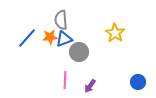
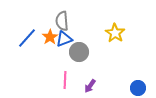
gray semicircle: moved 1 px right, 1 px down
orange star: rotated 28 degrees counterclockwise
blue circle: moved 6 px down
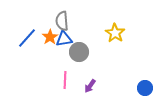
blue triangle: rotated 12 degrees clockwise
blue circle: moved 7 px right
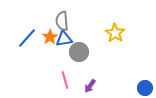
pink line: rotated 18 degrees counterclockwise
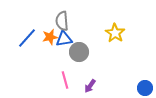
orange star: rotated 21 degrees clockwise
